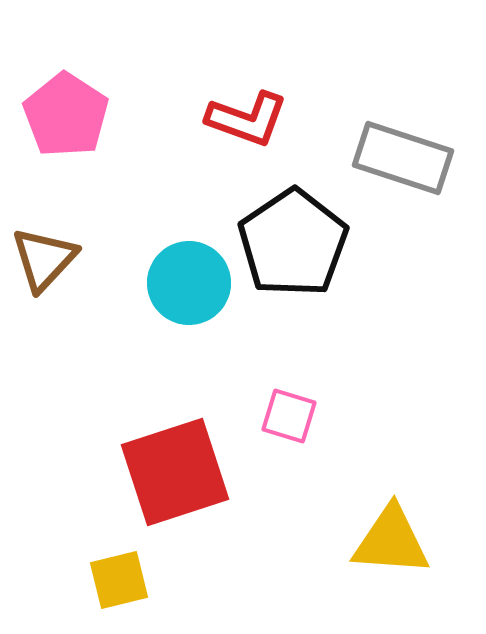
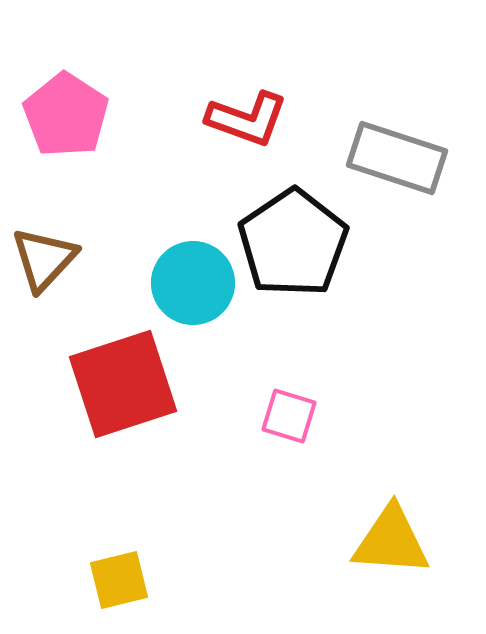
gray rectangle: moved 6 px left
cyan circle: moved 4 px right
red square: moved 52 px left, 88 px up
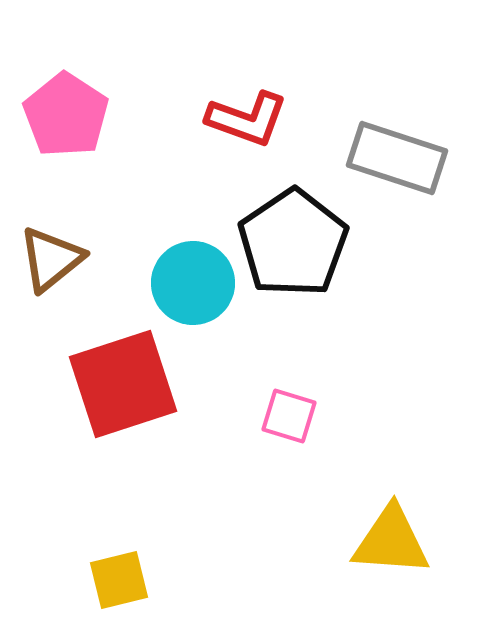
brown triangle: moved 7 px right; rotated 8 degrees clockwise
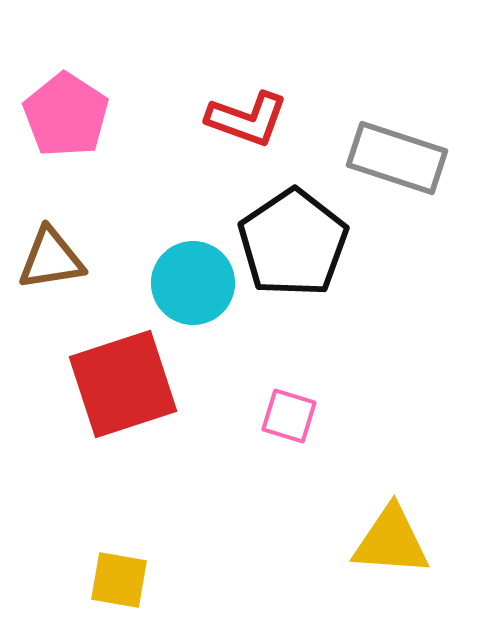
brown triangle: rotated 30 degrees clockwise
yellow square: rotated 24 degrees clockwise
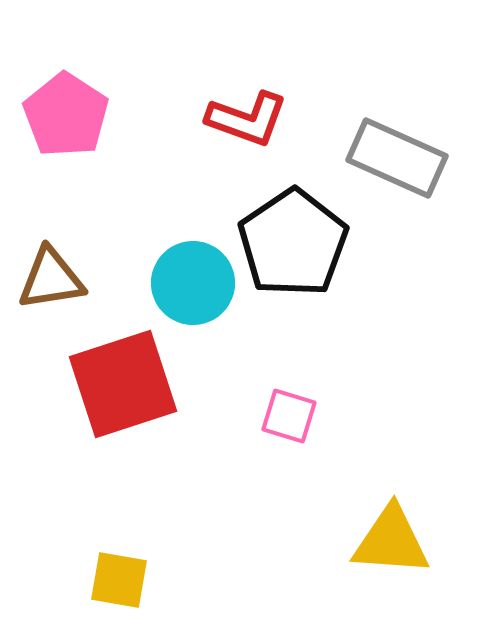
gray rectangle: rotated 6 degrees clockwise
brown triangle: moved 20 px down
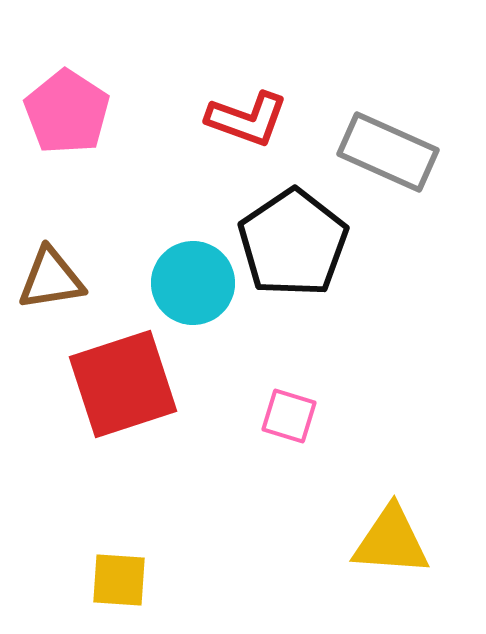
pink pentagon: moved 1 px right, 3 px up
gray rectangle: moved 9 px left, 6 px up
yellow square: rotated 6 degrees counterclockwise
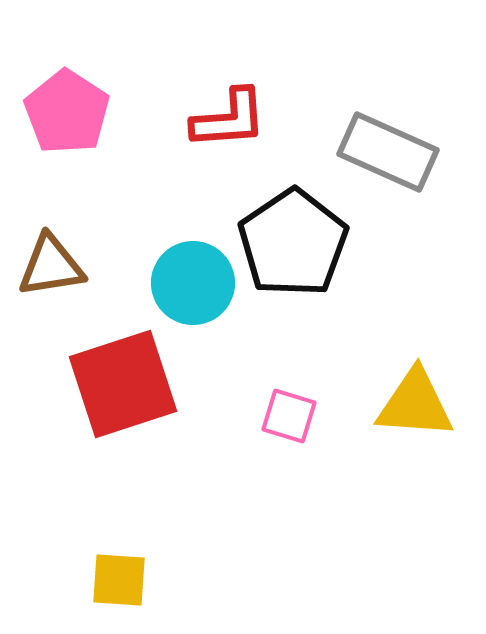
red L-shape: moved 18 px left; rotated 24 degrees counterclockwise
brown triangle: moved 13 px up
yellow triangle: moved 24 px right, 137 px up
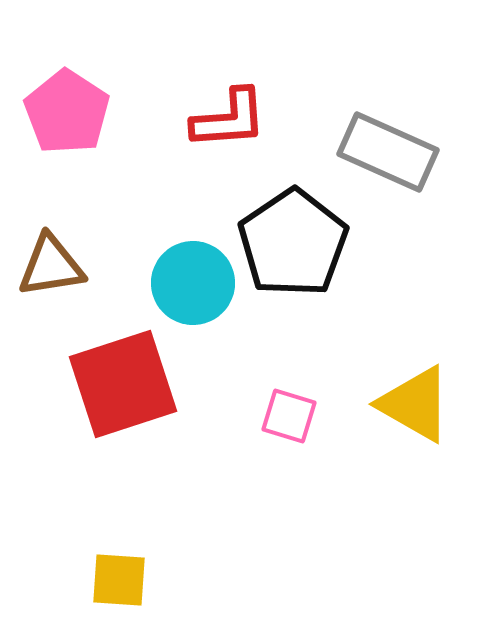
yellow triangle: rotated 26 degrees clockwise
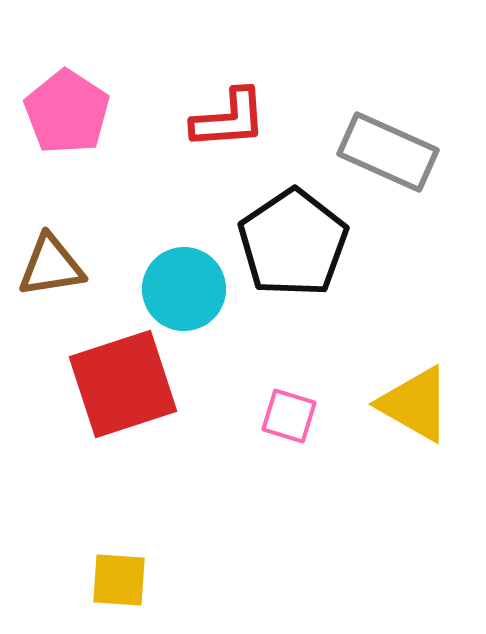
cyan circle: moved 9 px left, 6 px down
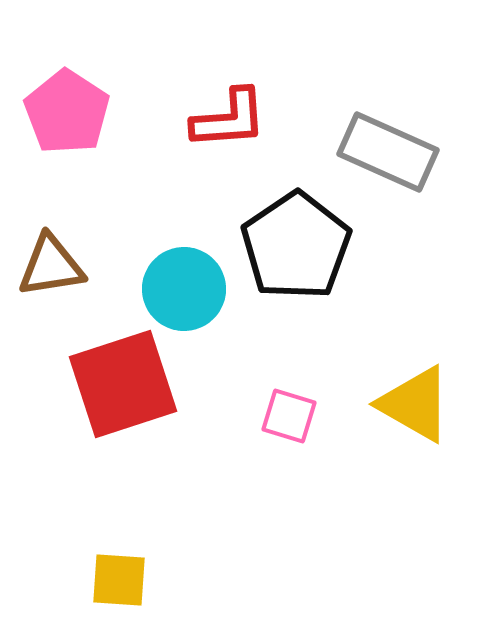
black pentagon: moved 3 px right, 3 px down
